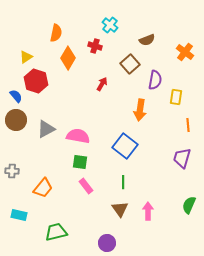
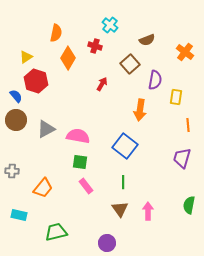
green semicircle: rotated 12 degrees counterclockwise
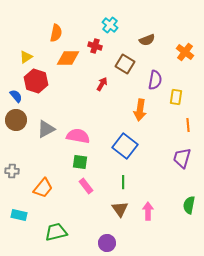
orange diamond: rotated 60 degrees clockwise
brown square: moved 5 px left; rotated 18 degrees counterclockwise
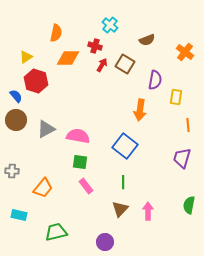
red arrow: moved 19 px up
brown triangle: rotated 18 degrees clockwise
purple circle: moved 2 px left, 1 px up
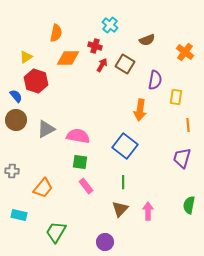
green trapezoid: rotated 45 degrees counterclockwise
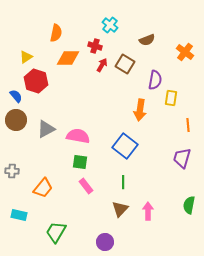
yellow rectangle: moved 5 px left, 1 px down
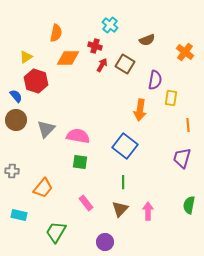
gray triangle: rotated 18 degrees counterclockwise
pink rectangle: moved 17 px down
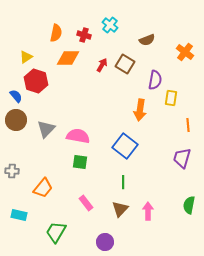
red cross: moved 11 px left, 11 px up
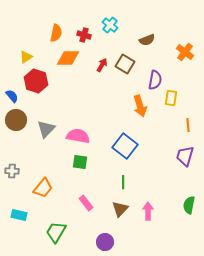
blue semicircle: moved 4 px left
orange arrow: moved 4 px up; rotated 25 degrees counterclockwise
purple trapezoid: moved 3 px right, 2 px up
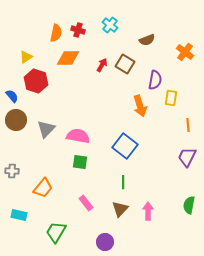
red cross: moved 6 px left, 5 px up
purple trapezoid: moved 2 px right, 1 px down; rotated 10 degrees clockwise
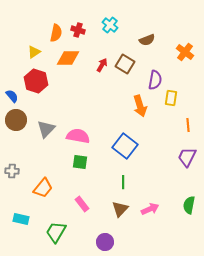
yellow triangle: moved 8 px right, 5 px up
pink rectangle: moved 4 px left, 1 px down
pink arrow: moved 2 px right, 2 px up; rotated 66 degrees clockwise
cyan rectangle: moved 2 px right, 4 px down
